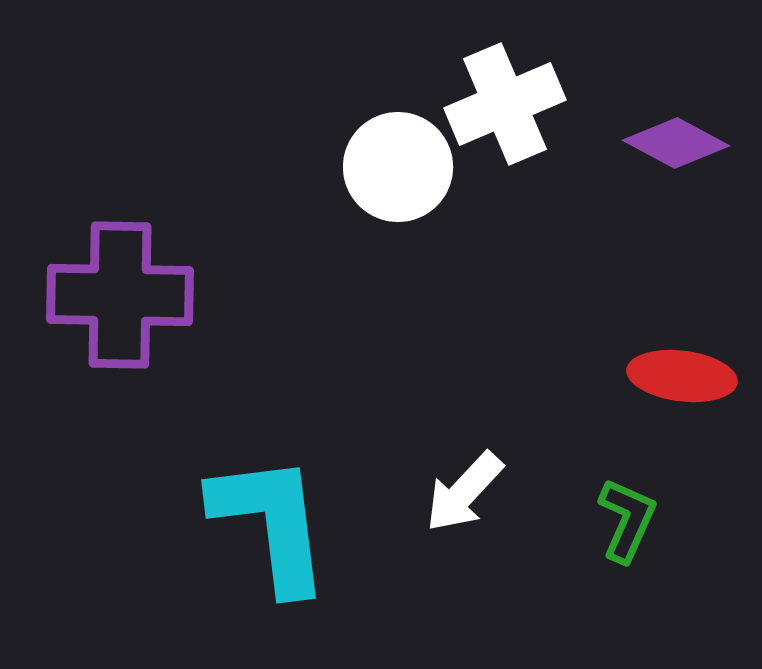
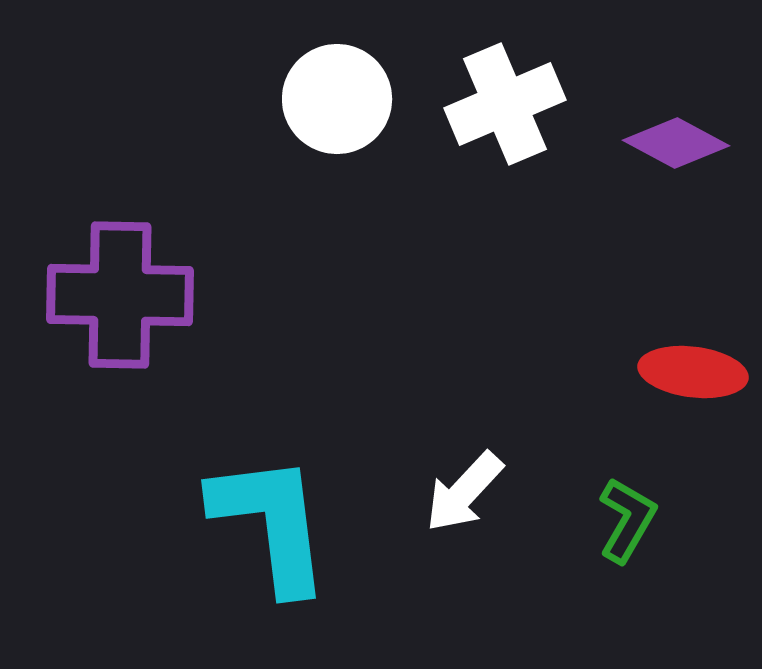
white circle: moved 61 px left, 68 px up
red ellipse: moved 11 px right, 4 px up
green L-shape: rotated 6 degrees clockwise
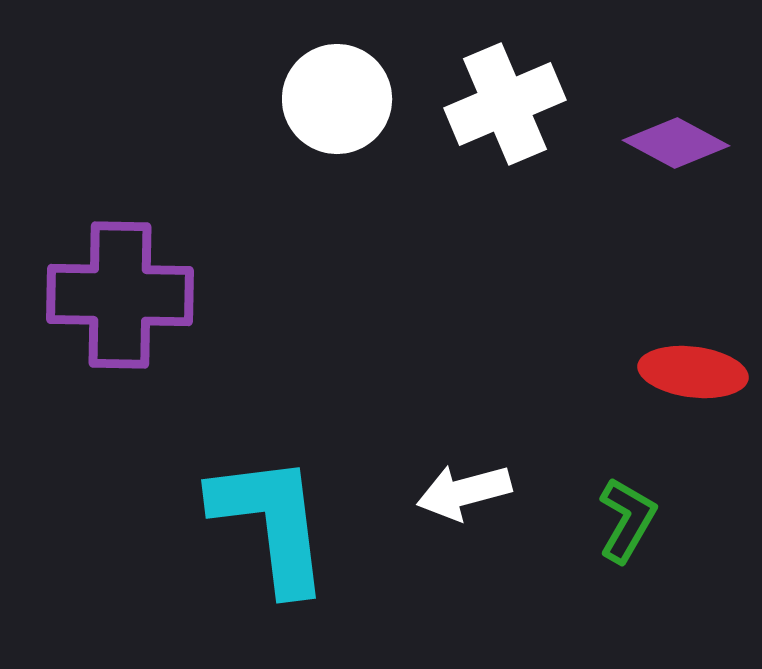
white arrow: rotated 32 degrees clockwise
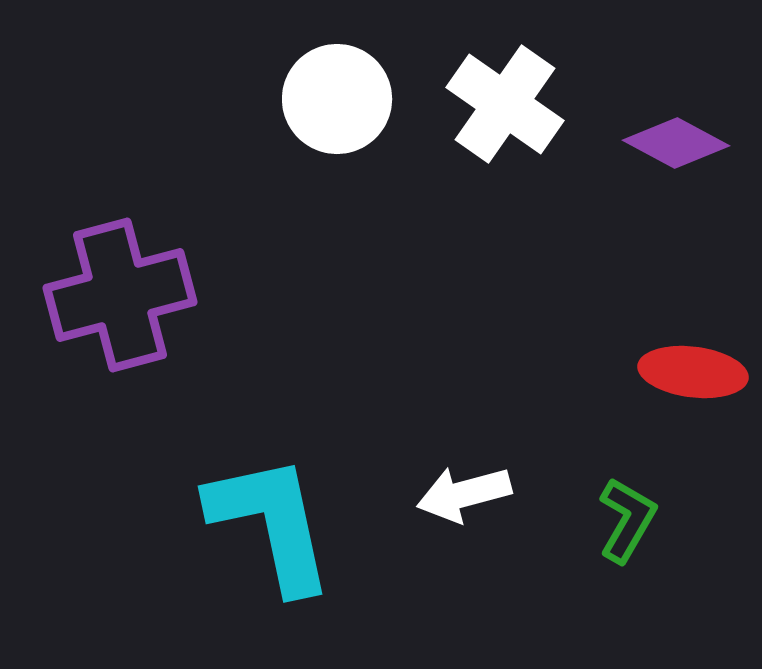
white cross: rotated 32 degrees counterclockwise
purple cross: rotated 16 degrees counterclockwise
white arrow: moved 2 px down
cyan L-shape: rotated 5 degrees counterclockwise
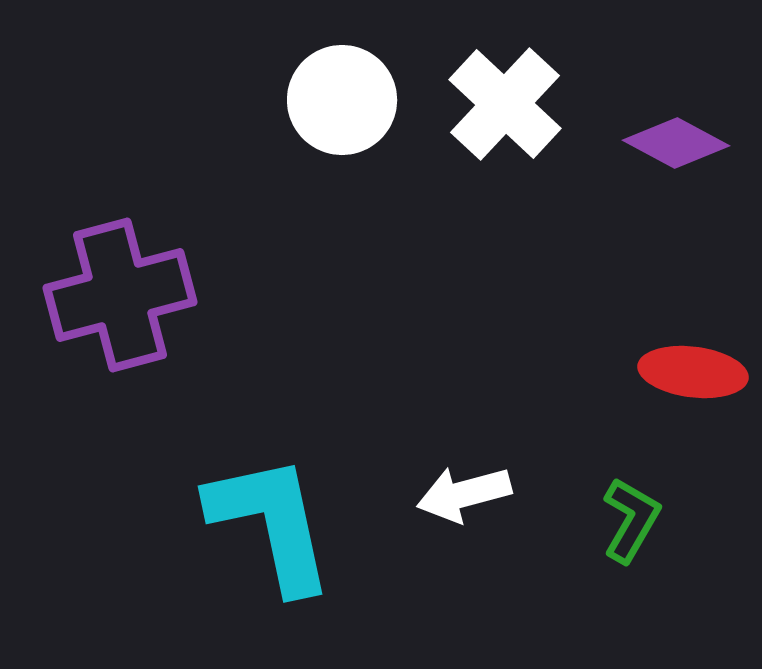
white circle: moved 5 px right, 1 px down
white cross: rotated 8 degrees clockwise
green L-shape: moved 4 px right
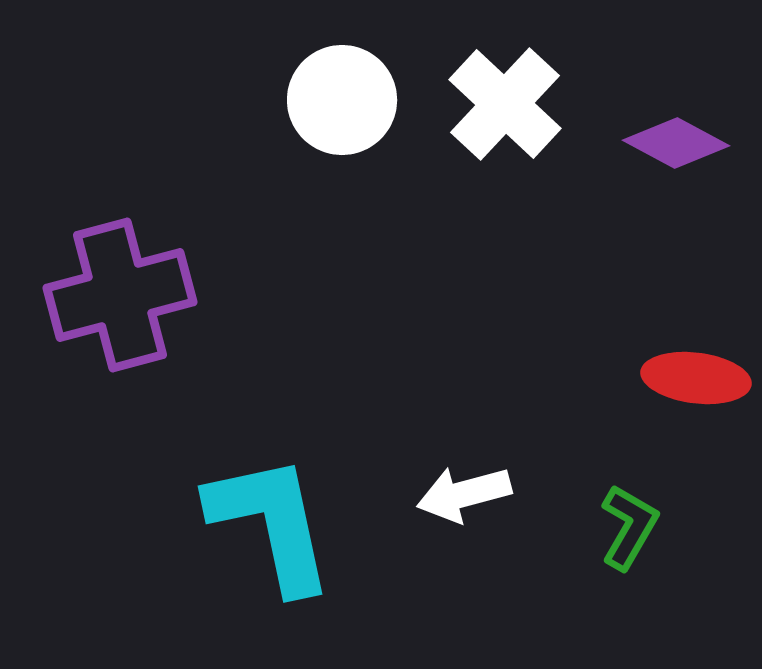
red ellipse: moved 3 px right, 6 px down
green L-shape: moved 2 px left, 7 px down
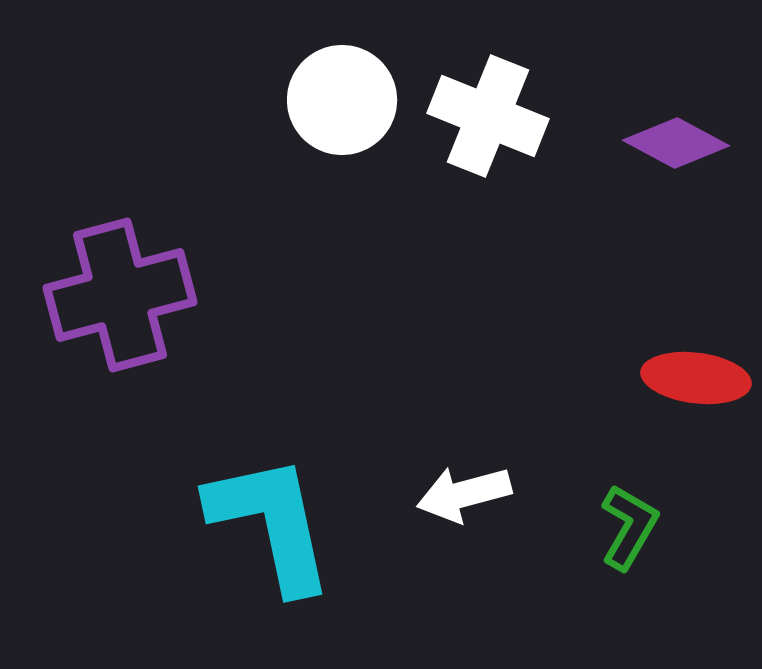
white cross: moved 17 px left, 12 px down; rotated 21 degrees counterclockwise
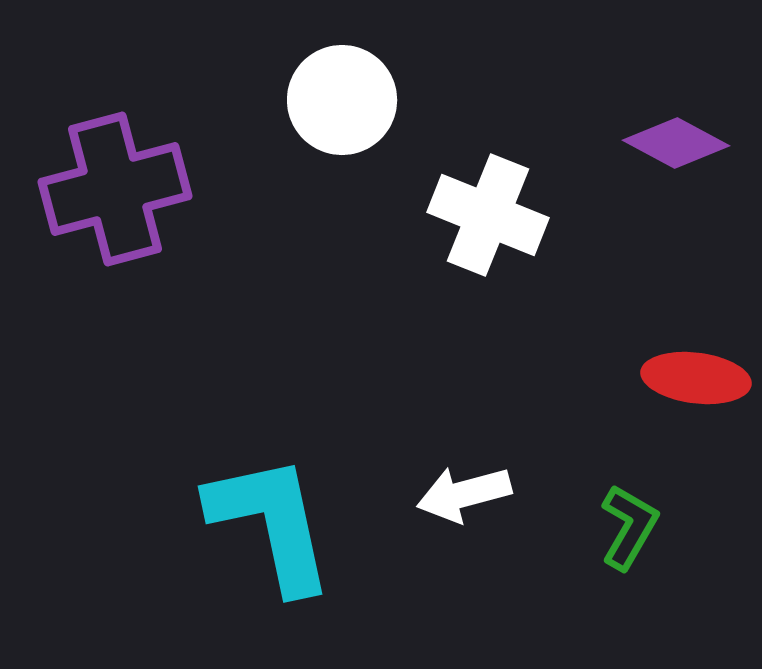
white cross: moved 99 px down
purple cross: moved 5 px left, 106 px up
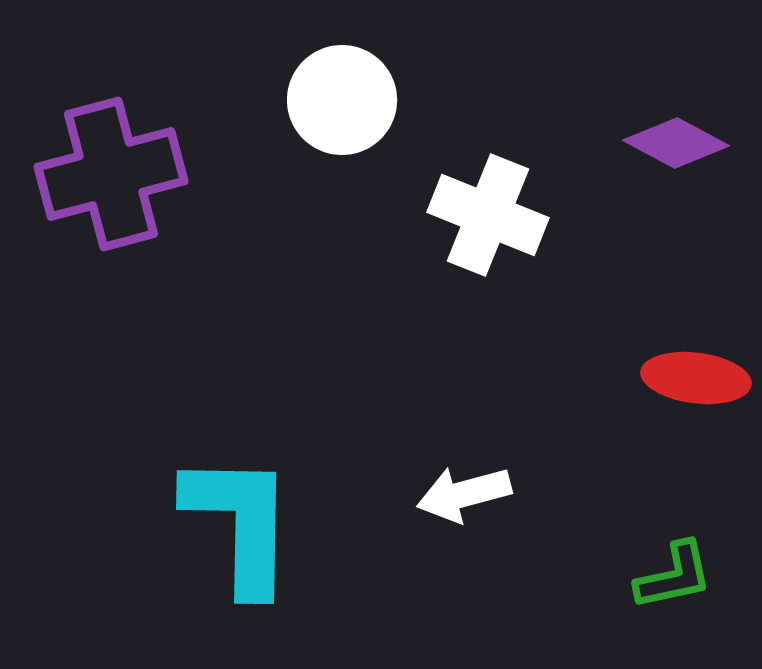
purple cross: moved 4 px left, 15 px up
cyan L-shape: moved 31 px left; rotated 13 degrees clockwise
green L-shape: moved 45 px right, 49 px down; rotated 48 degrees clockwise
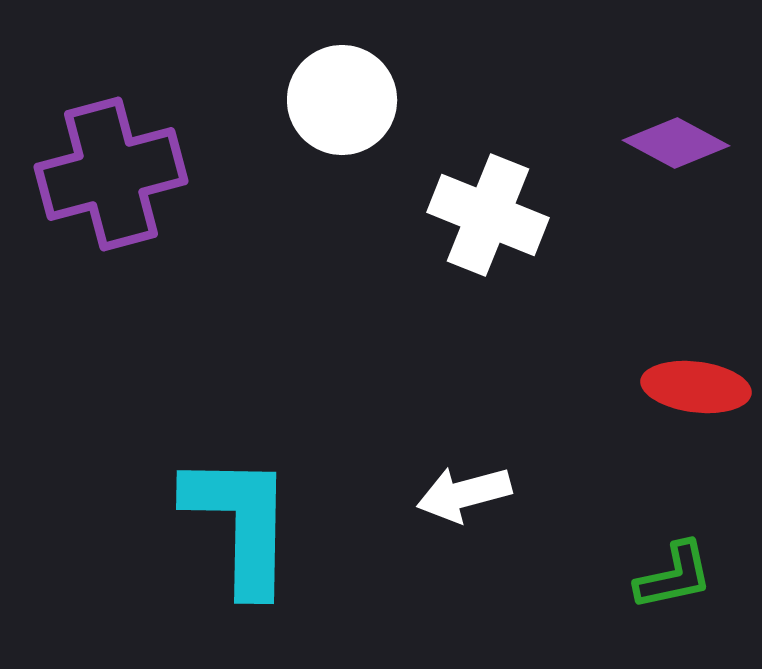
red ellipse: moved 9 px down
